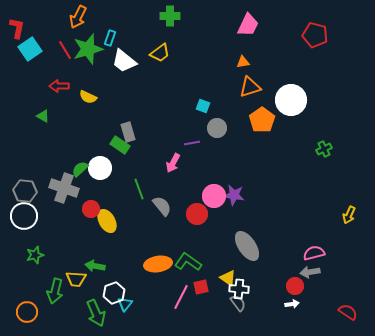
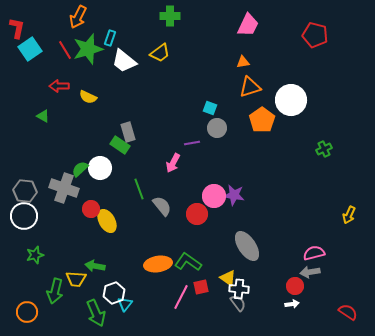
cyan square at (203, 106): moved 7 px right, 2 px down
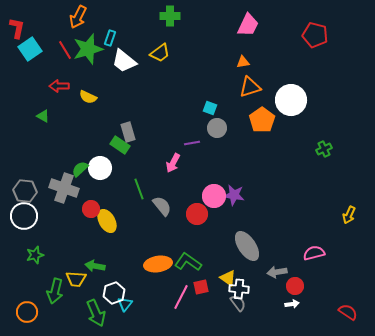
gray arrow at (310, 272): moved 33 px left
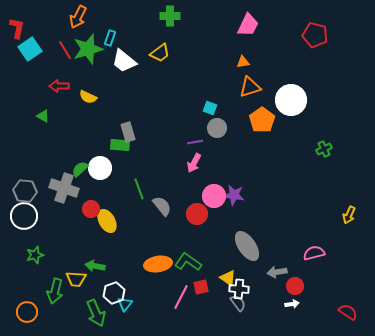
purple line at (192, 143): moved 3 px right, 1 px up
green rectangle at (120, 145): rotated 30 degrees counterclockwise
pink arrow at (173, 163): moved 21 px right
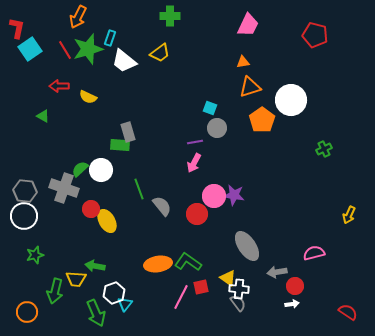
white circle at (100, 168): moved 1 px right, 2 px down
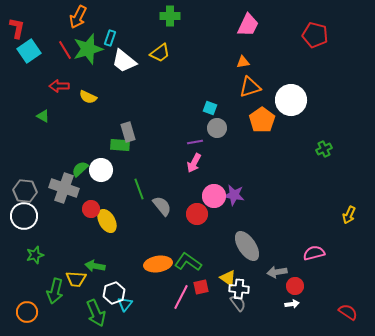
cyan square at (30, 49): moved 1 px left, 2 px down
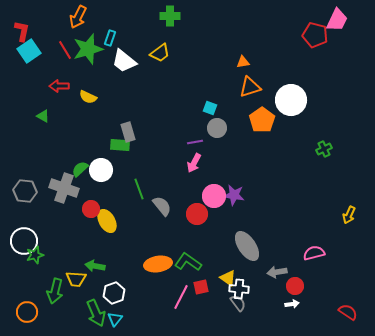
pink trapezoid at (248, 25): moved 89 px right, 5 px up
red L-shape at (17, 28): moved 5 px right, 3 px down
white circle at (24, 216): moved 25 px down
cyan triangle at (125, 304): moved 10 px left, 15 px down
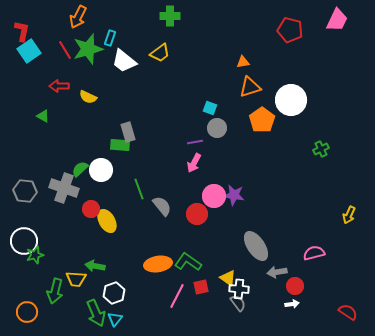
red pentagon at (315, 35): moved 25 px left, 5 px up
green cross at (324, 149): moved 3 px left
gray ellipse at (247, 246): moved 9 px right
pink line at (181, 297): moved 4 px left, 1 px up
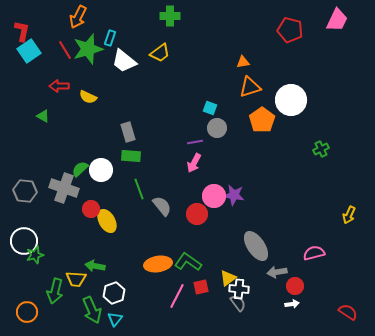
green rectangle at (120, 145): moved 11 px right, 11 px down
yellow triangle at (228, 278): rotated 48 degrees clockwise
green arrow at (96, 313): moved 4 px left, 3 px up
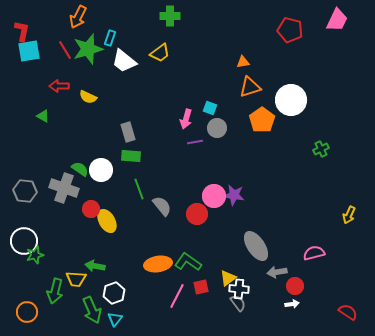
cyan square at (29, 51): rotated 25 degrees clockwise
pink arrow at (194, 163): moved 8 px left, 44 px up; rotated 12 degrees counterclockwise
green semicircle at (80, 169): rotated 78 degrees clockwise
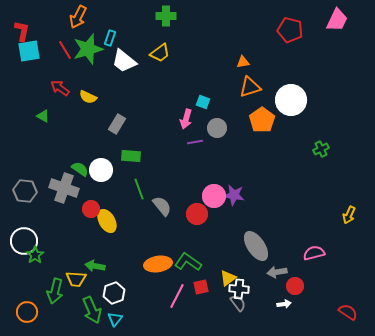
green cross at (170, 16): moved 4 px left
red arrow at (59, 86): moved 1 px right, 2 px down; rotated 36 degrees clockwise
cyan square at (210, 108): moved 7 px left, 6 px up
gray rectangle at (128, 132): moved 11 px left, 8 px up; rotated 48 degrees clockwise
green star at (35, 255): rotated 18 degrees counterclockwise
white arrow at (292, 304): moved 8 px left
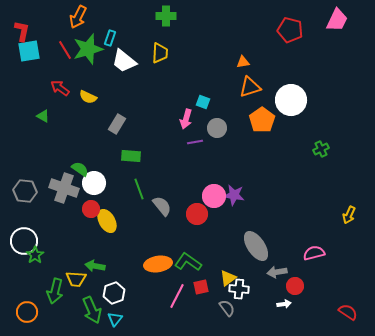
yellow trapezoid at (160, 53): rotated 50 degrees counterclockwise
white circle at (101, 170): moved 7 px left, 13 px down
gray semicircle at (238, 303): moved 11 px left, 5 px down
